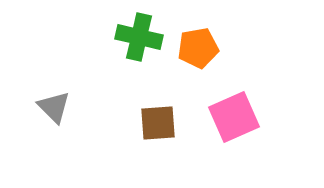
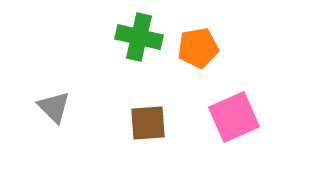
brown square: moved 10 px left
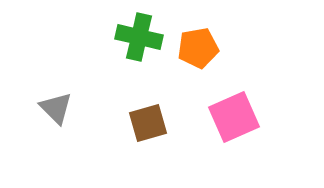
gray triangle: moved 2 px right, 1 px down
brown square: rotated 12 degrees counterclockwise
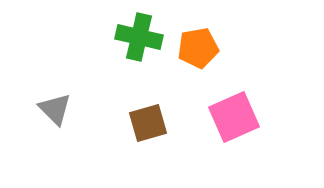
gray triangle: moved 1 px left, 1 px down
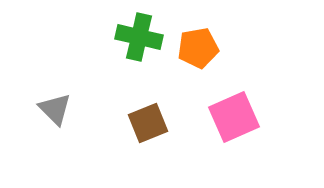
brown square: rotated 6 degrees counterclockwise
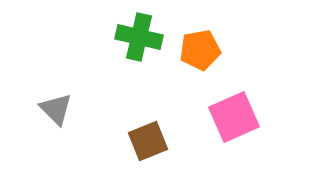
orange pentagon: moved 2 px right, 2 px down
gray triangle: moved 1 px right
brown square: moved 18 px down
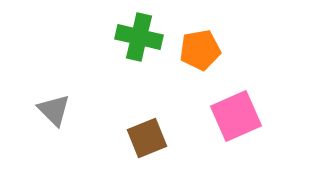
gray triangle: moved 2 px left, 1 px down
pink square: moved 2 px right, 1 px up
brown square: moved 1 px left, 3 px up
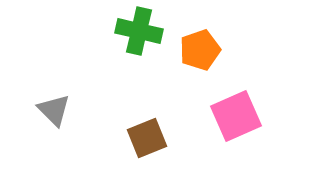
green cross: moved 6 px up
orange pentagon: rotated 9 degrees counterclockwise
